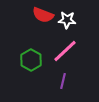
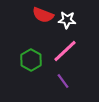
purple line: rotated 49 degrees counterclockwise
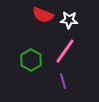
white star: moved 2 px right
pink line: rotated 12 degrees counterclockwise
purple line: rotated 21 degrees clockwise
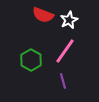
white star: rotated 30 degrees counterclockwise
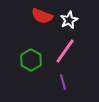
red semicircle: moved 1 px left, 1 px down
purple line: moved 1 px down
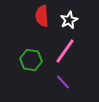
red semicircle: rotated 65 degrees clockwise
green hexagon: rotated 20 degrees counterclockwise
purple line: rotated 28 degrees counterclockwise
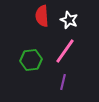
white star: rotated 24 degrees counterclockwise
green hexagon: rotated 15 degrees counterclockwise
purple line: rotated 56 degrees clockwise
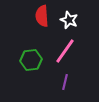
purple line: moved 2 px right
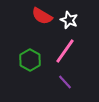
red semicircle: rotated 55 degrees counterclockwise
green hexagon: moved 1 px left; rotated 25 degrees counterclockwise
purple line: rotated 56 degrees counterclockwise
